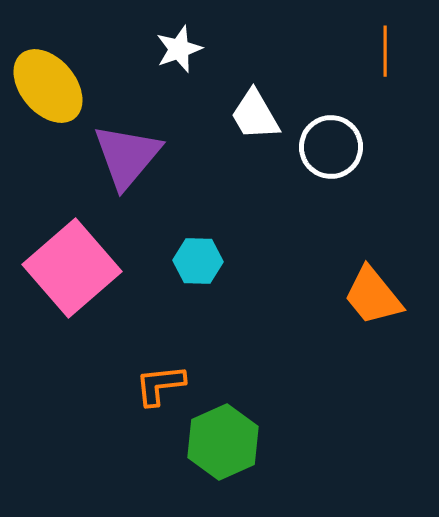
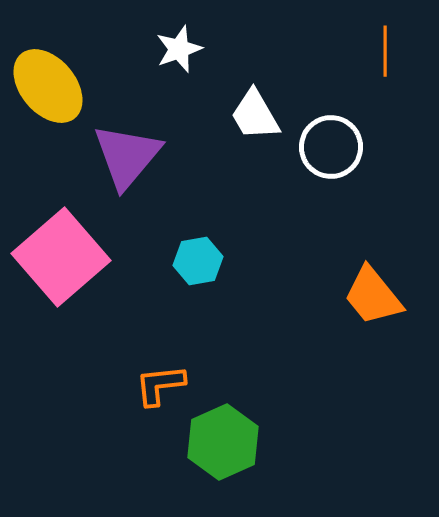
cyan hexagon: rotated 12 degrees counterclockwise
pink square: moved 11 px left, 11 px up
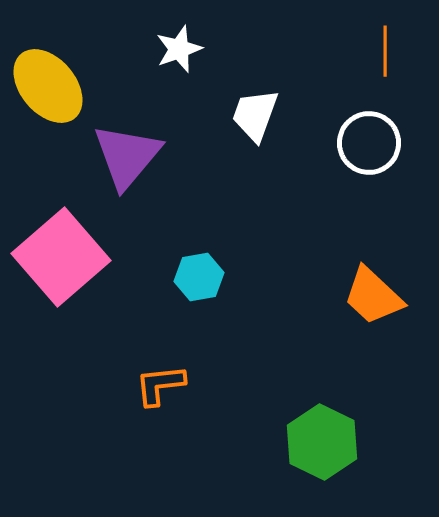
white trapezoid: rotated 50 degrees clockwise
white circle: moved 38 px right, 4 px up
cyan hexagon: moved 1 px right, 16 px down
orange trapezoid: rotated 8 degrees counterclockwise
green hexagon: moved 99 px right; rotated 10 degrees counterclockwise
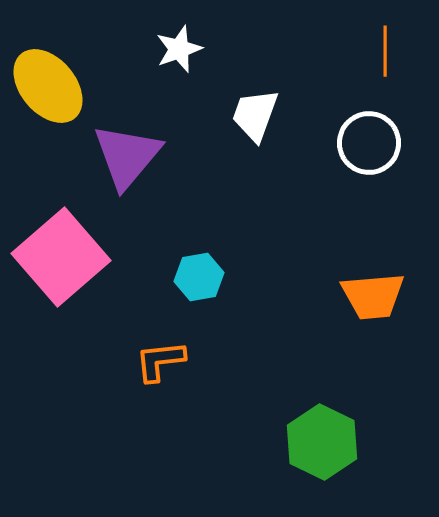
orange trapezoid: rotated 48 degrees counterclockwise
orange L-shape: moved 24 px up
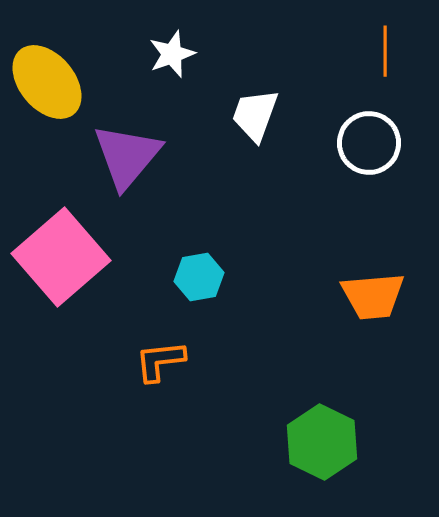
white star: moved 7 px left, 5 px down
yellow ellipse: moved 1 px left, 4 px up
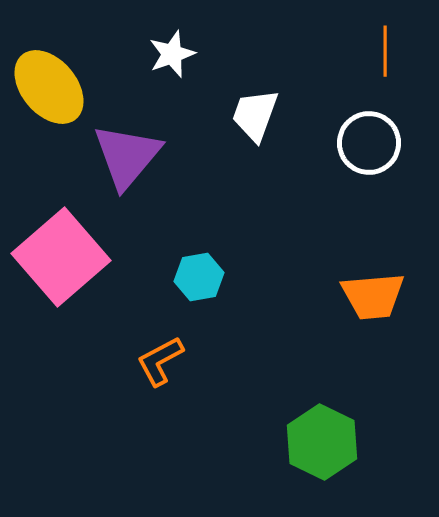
yellow ellipse: moved 2 px right, 5 px down
orange L-shape: rotated 22 degrees counterclockwise
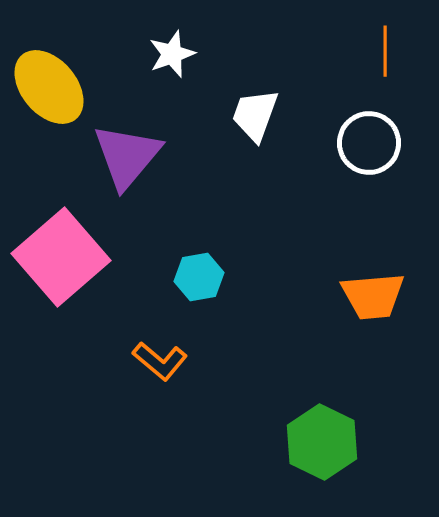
orange L-shape: rotated 112 degrees counterclockwise
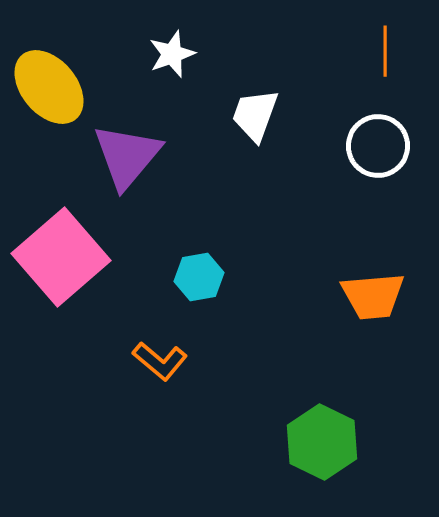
white circle: moved 9 px right, 3 px down
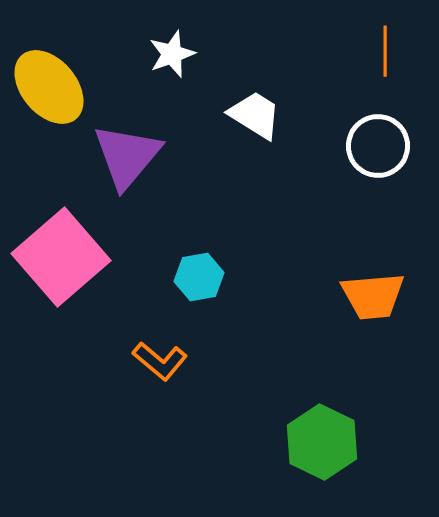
white trapezoid: rotated 102 degrees clockwise
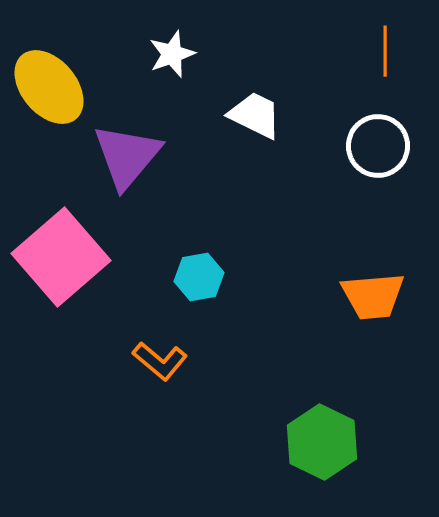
white trapezoid: rotated 6 degrees counterclockwise
